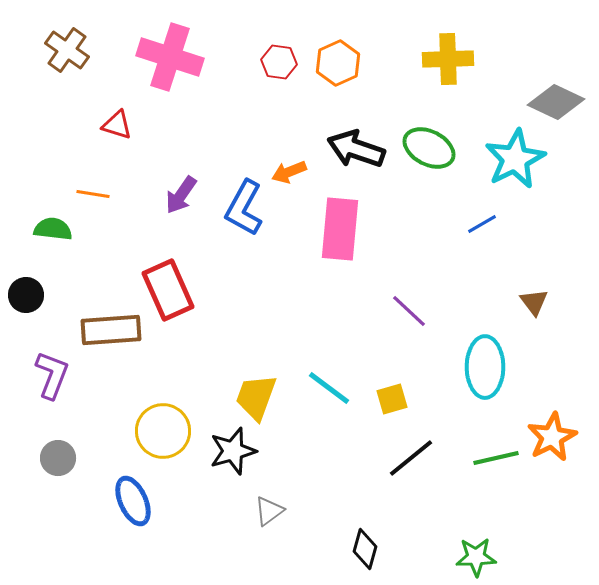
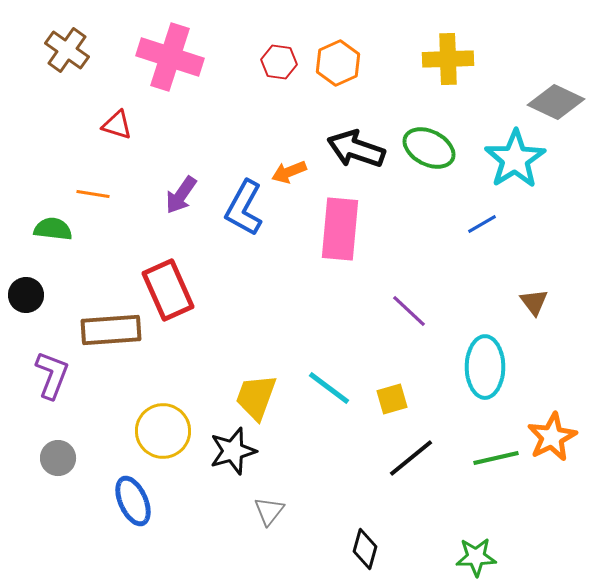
cyan star: rotated 6 degrees counterclockwise
gray triangle: rotated 16 degrees counterclockwise
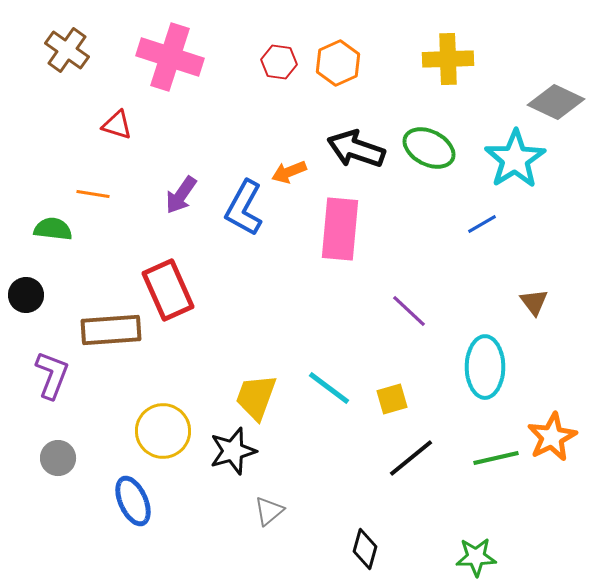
gray triangle: rotated 12 degrees clockwise
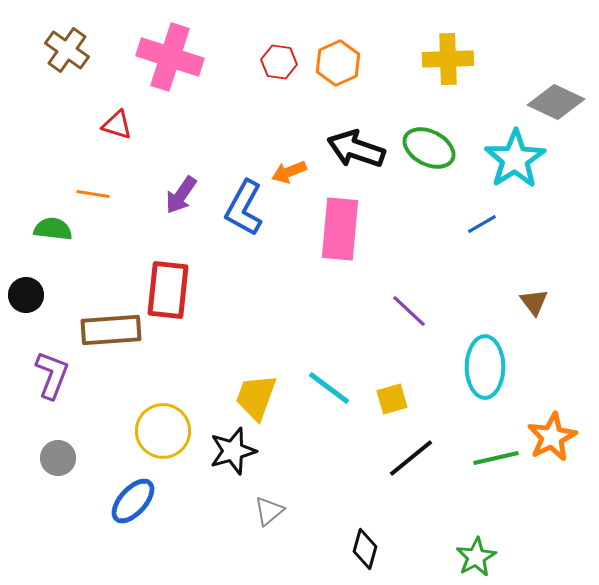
red rectangle: rotated 30 degrees clockwise
blue ellipse: rotated 66 degrees clockwise
green star: rotated 27 degrees counterclockwise
